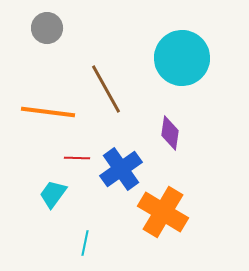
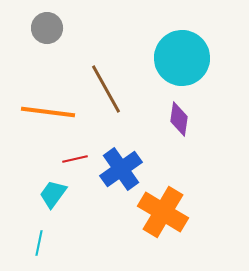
purple diamond: moved 9 px right, 14 px up
red line: moved 2 px left, 1 px down; rotated 15 degrees counterclockwise
cyan line: moved 46 px left
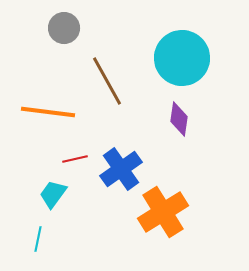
gray circle: moved 17 px right
brown line: moved 1 px right, 8 px up
orange cross: rotated 27 degrees clockwise
cyan line: moved 1 px left, 4 px up
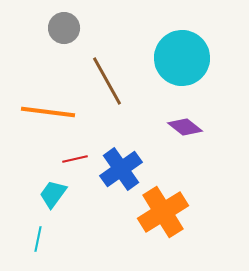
purple diamond: moved 6 px right, 8 px down; rotated 60 degrees counterclockwise
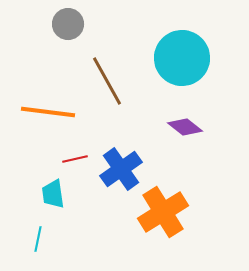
gray circle: moved 4 px right, 4 px up
cyan trapezoid: rotated 44 degrees counterclockwise
